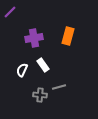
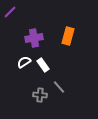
white semicircle: moved 2 px right, 8 px up; rotated 32 degrees clockwise
gray line: rotated 64 degrees clockwise
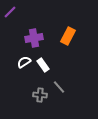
orange rectangle: rotated 12 degrees clockwise
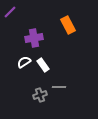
orange rectangle: moved 11 px up; rotated 54 degrees counterclockwise
gray line: rotated 48 degrees counterclockwise
gray cross: rotated 24 degrees counterclockwise
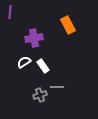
purple line: rotated 40 degrees counterclockwise
white rectangle: moved 1 px down
gray line: moved 2 px left
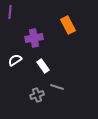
white semicircle: moved 9 px left, 2 px up
gray line: rotated 16 degrees clockwise
gray cross: moved 3 px left
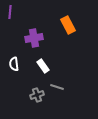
white semicircle: moved 1 px left, 4 px down; rotated 64 degrees counterclockwise
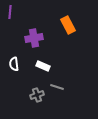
white rectangle: rotated 32 degrees counterclockwise
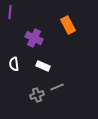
purple cross: rotated 36 degrees clockwise
gray line: rotated 40 degrees counterclockwise
